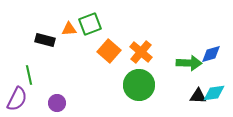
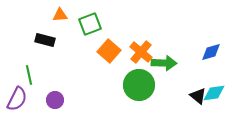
orange triangle: moved 9 px left, 14 px up
blue diamond: moved 2 px up
green arrow: moved 25 px left
black triangle: rotated 36 degrees clockwise
purple circle: moved 2 px left, 3 px up
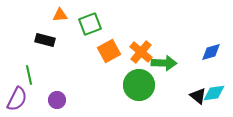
orange square: rotated 20 degrees clockwise
purple circle: moved 2 px right
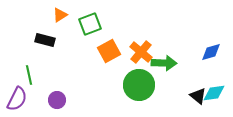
orange triangle: rotated 28 degrees counterclockwise
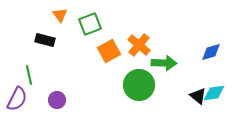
orange triangle: rotated 35 degrees counterclockwise
orange cross: moved 2 px left, 7 px up
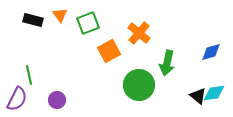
green square: moved 2 px left, 1 px up
black rectangle: moved 12 px left, 20 px up
orange cross: moved 12 px up
green arrow: moved 3 px right; rotated 100 degrees clockwise
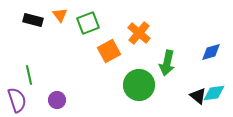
purple semicircle: moved 1 px down; rotated 45 degrees counterclockwise
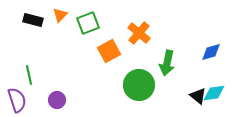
orange triangle: rotated 21 degrees clockwise
